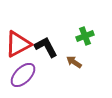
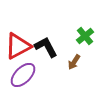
green cross: rotated 18 degrees counterclockwise
red triangle: moved 2 px down
brown arrow: rotated 91 degrees counterclockwise
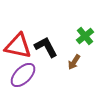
red triangle: rotated 40 degrees clockwise
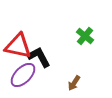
green cross: rotated 12 degrees counterclockwise
black L-shape: moved 7 px left, 10 px down
brown arrow: moved 21 px down
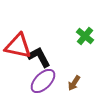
purple ellipse: moved 20 px right, 6 px down
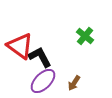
red triangle: moved 2 px right; rotated 24 degrees clockwise
black L-shape: moved 1 px right
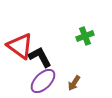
green cross: rotated 30 degrees clockwise
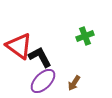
red triangle: moved 1 px left
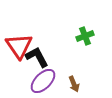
red triangle: rotated 20 degrees clockwise
black L-shape: moved 3 px left
brown arrow: moved 1 px down; rotated 56 degrees counterclockwise
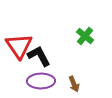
green cross: rotated 30 degrees counterclockwise
black L-shape: moved 2 px right, 1 px up
purple ellipse: moved 2 px left; rotated 44 degrees clockwise
